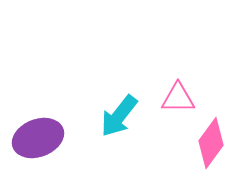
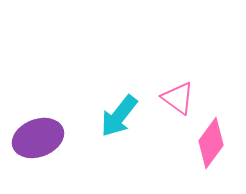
pink triangle: rotated 36 degrees clockwise
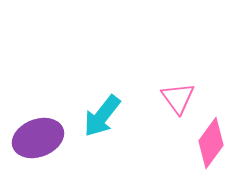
pink triangle: rotated 18 degrees clockwise
cyan arrow: moved 17 px left
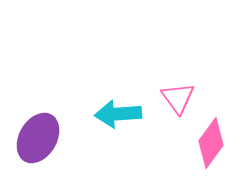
cyan arrow: moved 16 px right, 2 px up; rotated 48 degrees clockwise
purple ellipse: rotated 39 degrees counterclockwise
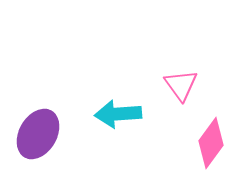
pink triangle: moved 3 px right, 13 px up
purple ellipse: moved 4 px up
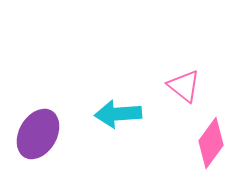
pink triangle: moved 3 px right, 1 px down; rotated 15 degrees counterclockwise
